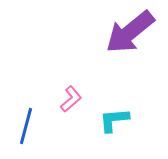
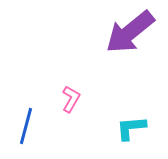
pink L-shape: rotated 20 degrees counterclockwise
cyan L-shape: moved 17 px right, 8 px down
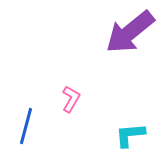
cyan L-shape: moved 1 px left, 7 px down
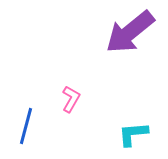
cyan L-shape: moved 3 px right, 1 px up
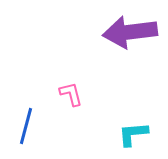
purple arrow: rotated 32 degrees clockwise
pink L-shape: moved 5 px up; rotated 44 degrees counterclockwise
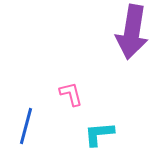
purple arrow: moved 2 px right; rotated 74 degrees counterclockwise
cyan L-shape: moved 34 px left
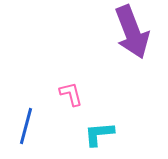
purple arrow: rotated 30 degrees counterclockwise
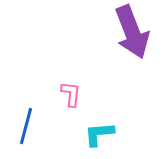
pink L-shape: rotated 20 degrees clockwise
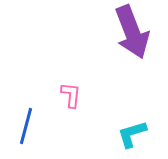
pink L-shape: moved 1 px down
cyan L-shape: moved 33 px right; rotated 12 degrees counterclockwise
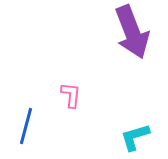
cyan L-shape: moved 3 px right, 3 px down
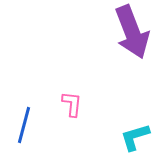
pink L-shape: moved 1 px right, 9 px down
blue line: moved 2 px left, 1 px up
